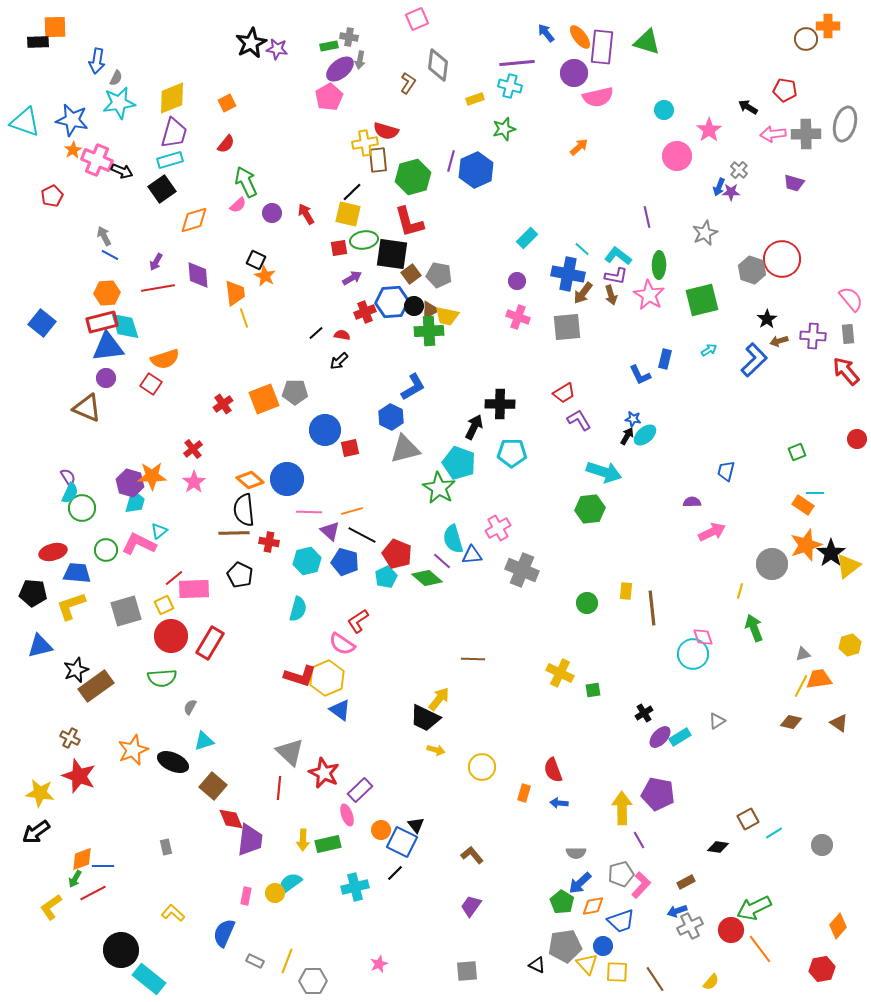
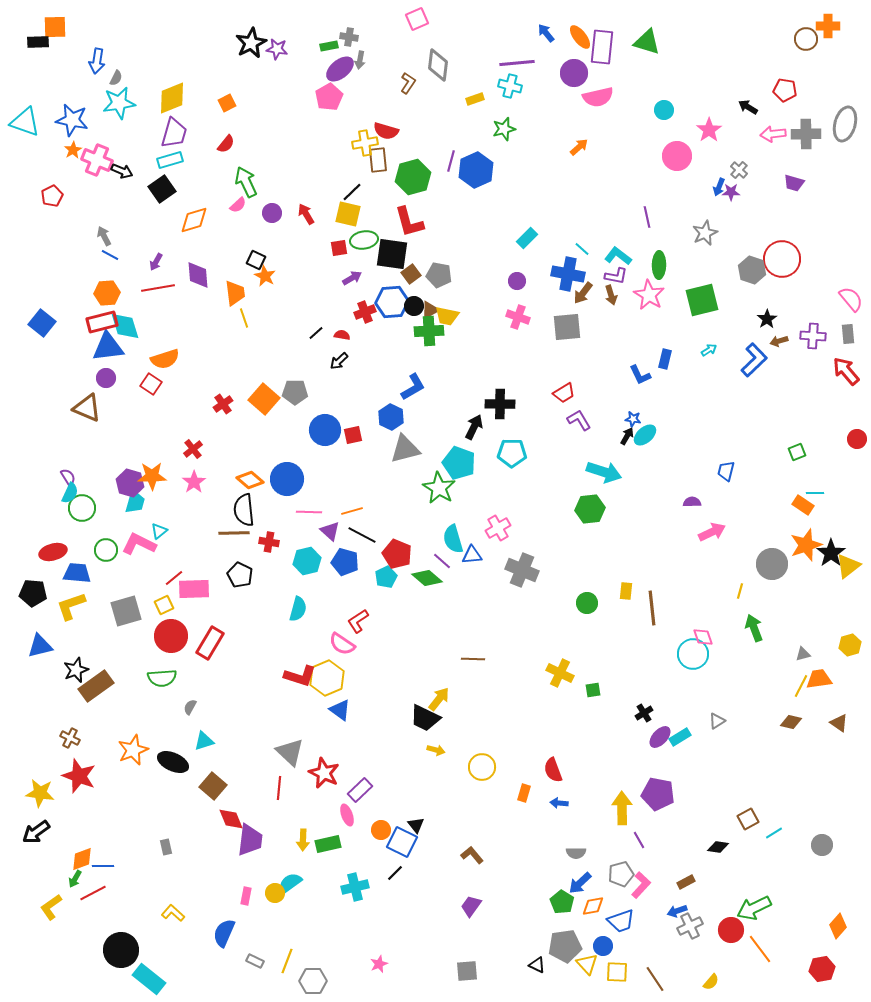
orange square at (264, 399): rotated 28 degrees counterclockwise
red square at (350, 448): moved 3 px right, 13 px up
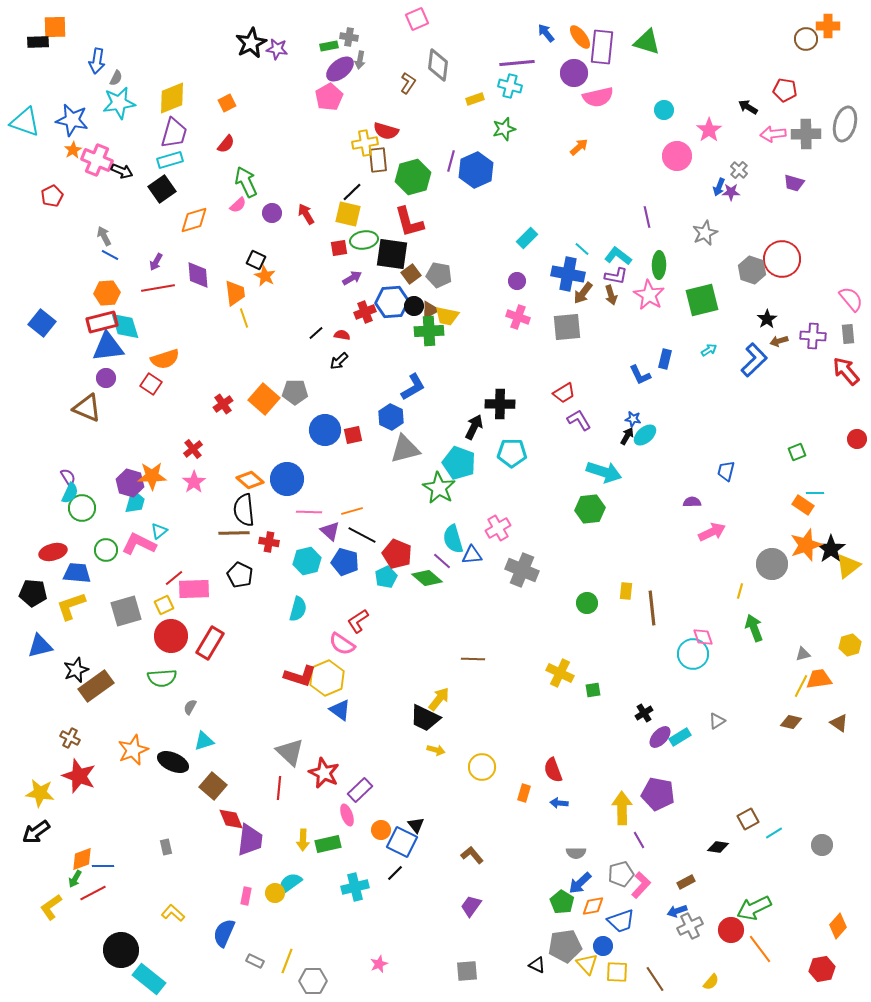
black star at (831, 553): moved 4 px up
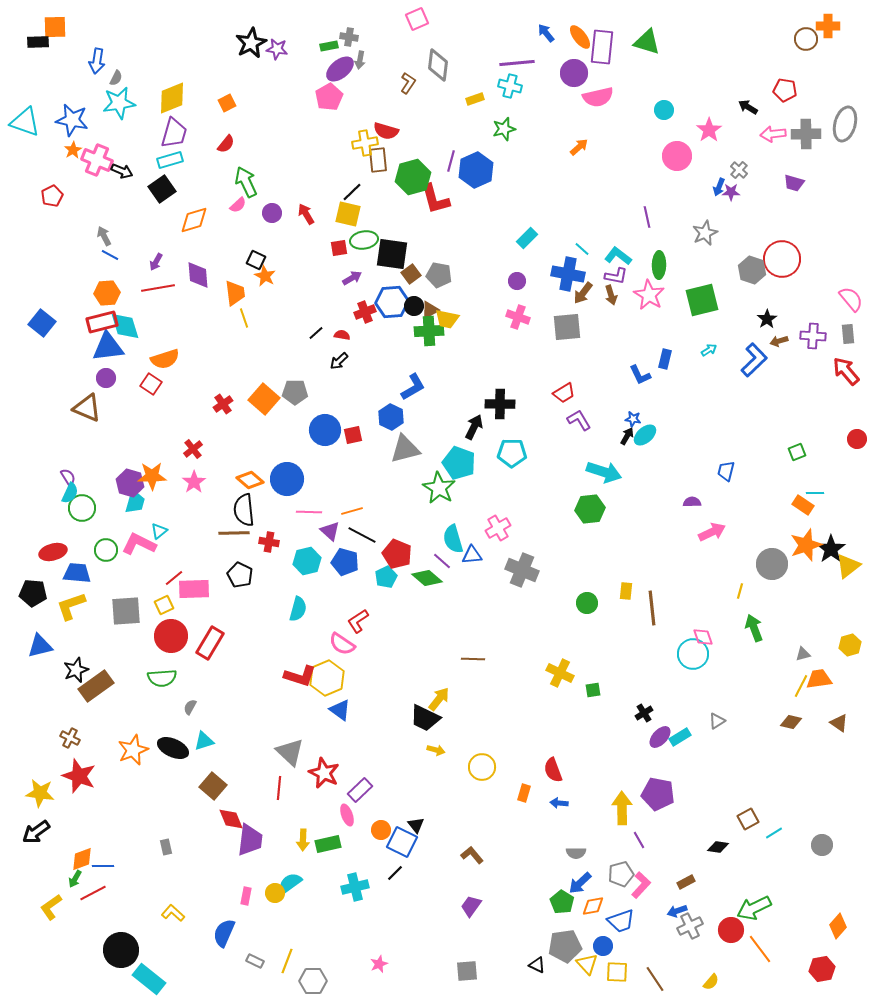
red L-shape at (409, 222): moved 26 px right, 23 px up
yellow trapezoid at (447, 316): moved 3 px down
gray square at (126, 611): rotated 12 degrees clockwise
black ellipse at (173, 762): moved 14 px up
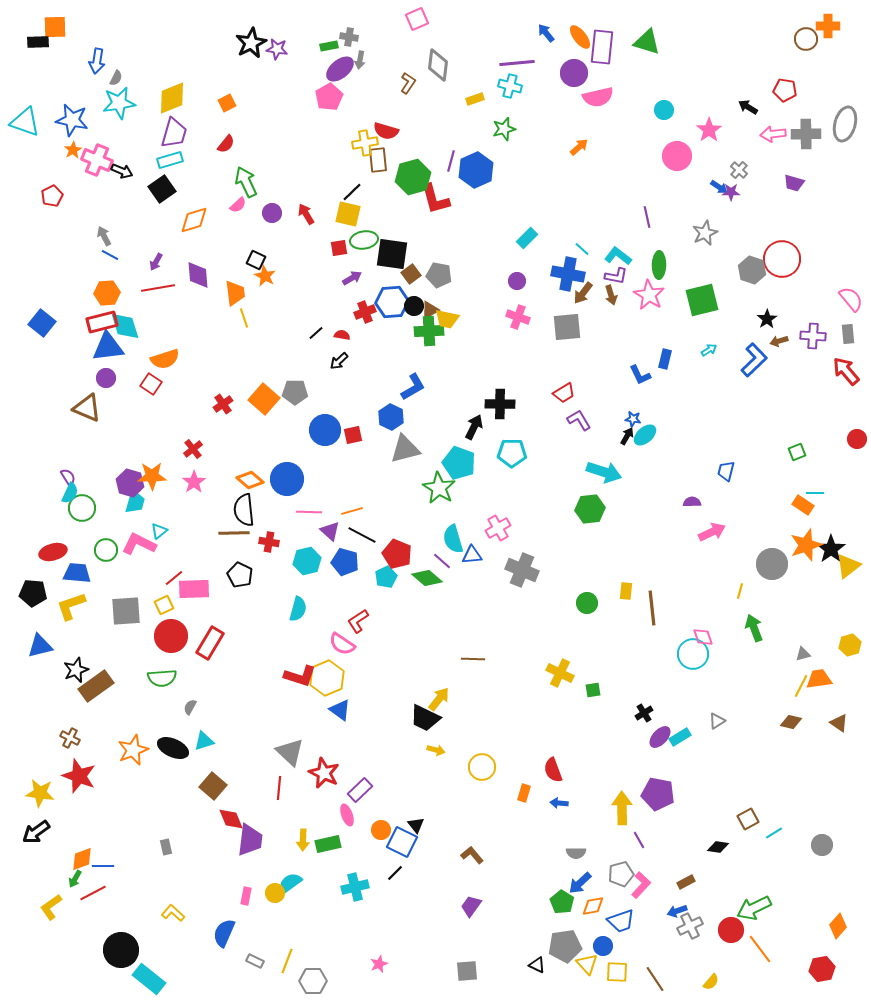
blue arrow at (719, 187): rotated 78 degrees counterclockwise
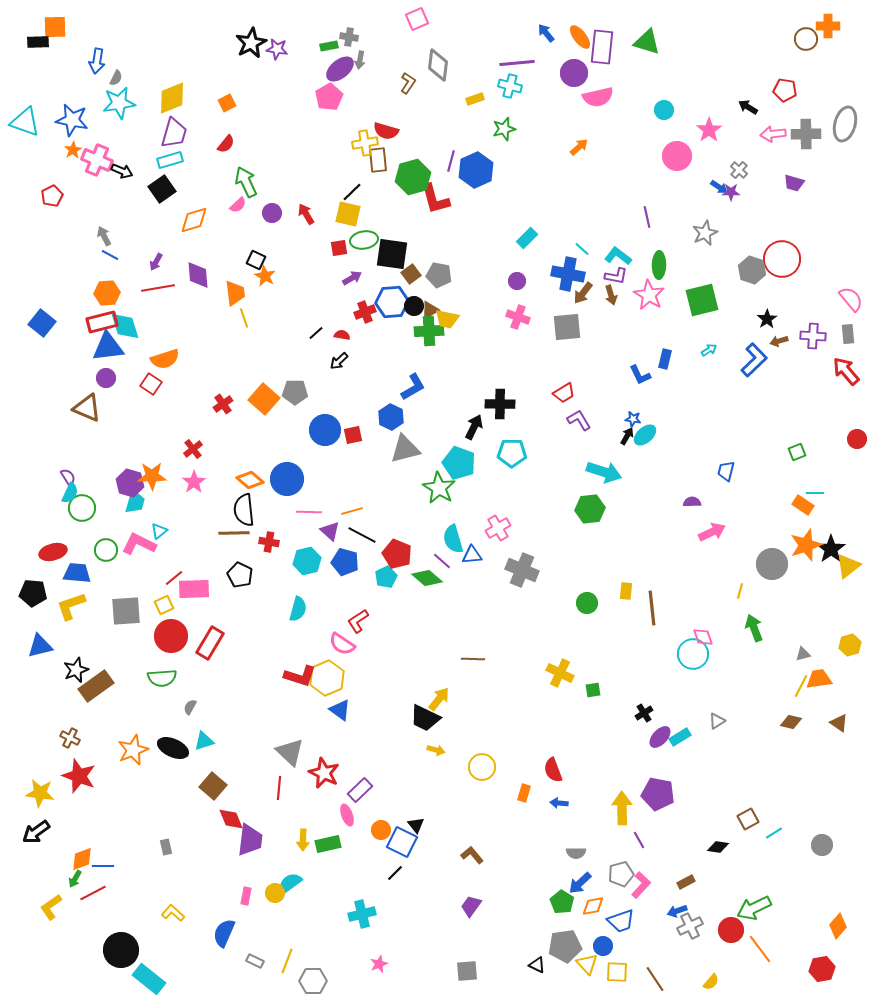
cyan cross at (355, 887): moved 7 px right, 27 px down
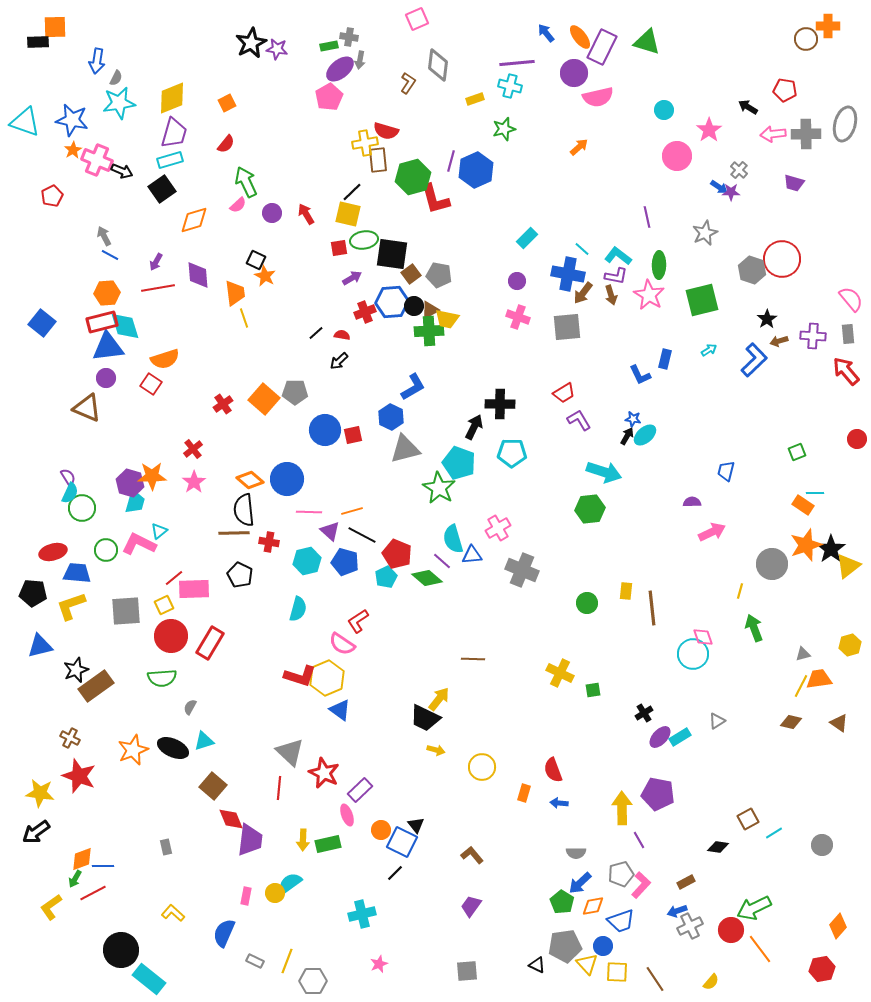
purple rectangle at (602, 47): rotated 20 degrees clockwise
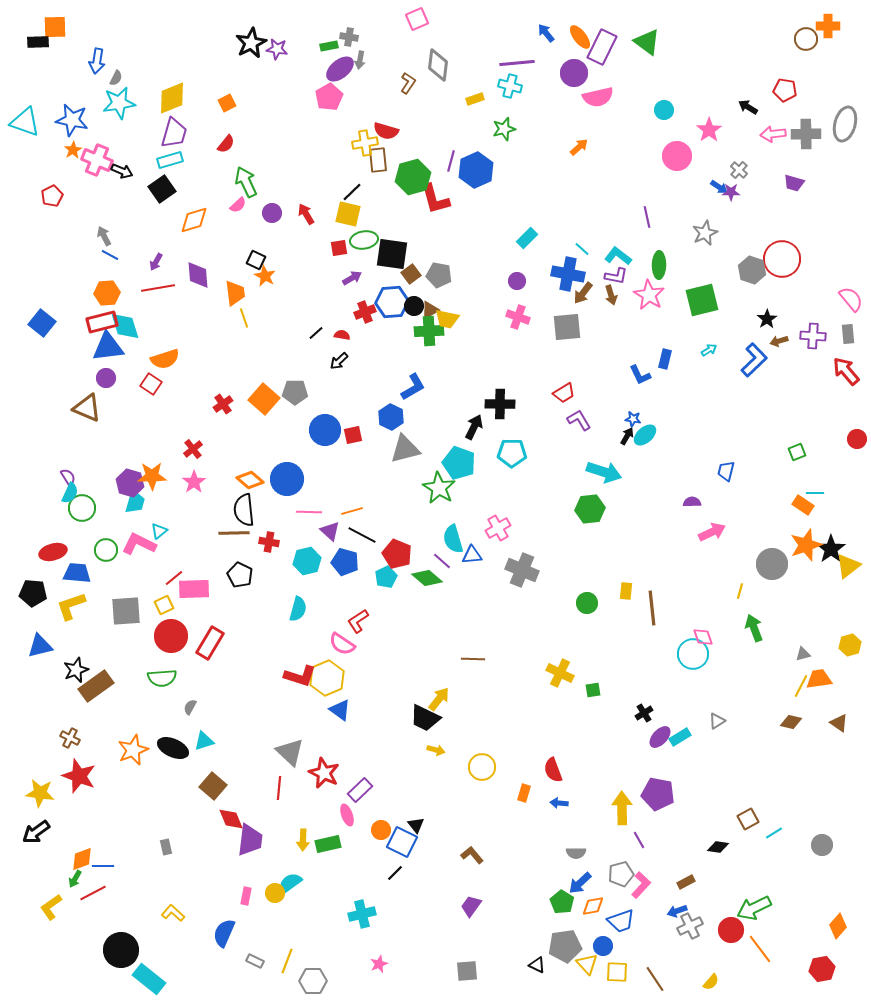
green triangle at (647, 42): rotated 20 degrees clockwise
